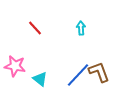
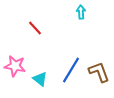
cyan arrow: moved 16 px up
blue line: moved 7 px left, 5 px up; rotated 12 degrees counterclockwise
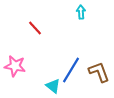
cyan triangle: moved 13 px right, 7 px down
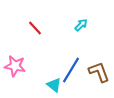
cyan arrow: moved 13 px down; rotated 48 degrees clockwise
cyan triangle: moved 1 px right, 1 px up
